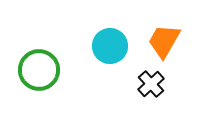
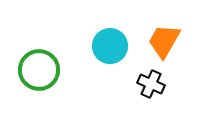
black cross: rotated 24 degrees counterclockwise
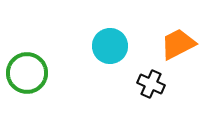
orange trapezoid: moved 14 px right, 3 px down; rotated 33 degrees clockwise
green circle: moved 12 px left, 3 px down
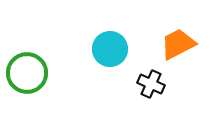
cyan circle: moved 3 px down
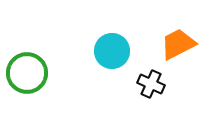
cyan circle: moved 2 px right, 2 px down
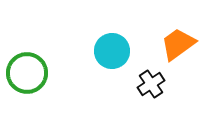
orange trapezoid: rotated 9 degrees counterclockwise
black cross: rotated 32 degrees clockwise
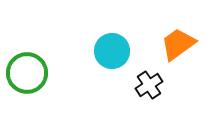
black cross: moved 2 px left, 1 px down
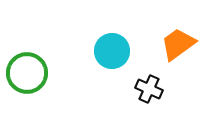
black cross: moved 4 px down; rotated 32 degrees counterclockwise
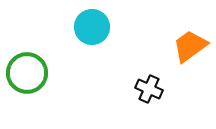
orange trapezoid: moved 12 px right, 2 px down
cyan circle: moved 20 px left, 24 px up
